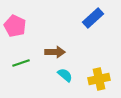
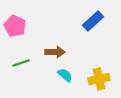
blue rectangle: moved 3 px down
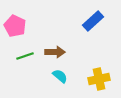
green line: moved 4 px right, 7 px up
cyan semicircle: moved 5 px left, 1 px down
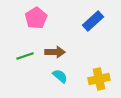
pink pentagon: moved 21 px right, 8 px up; rotated 15 degrees clockwise
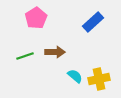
blue rectangle: moved 1 px down
cyan semicircle: moved 15 px right
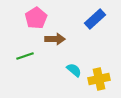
blue rectangle: moved 2 px right, 3 px up
brown arrow: moved 13 px up
cyan semicircle: moved 1 px left, 6 px up
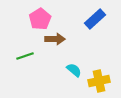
pink pentagon: moved 4 px right, 1 px down
yellow cross: moved 2 px down
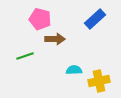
pink pentagon: rotated 25 degrees counterclockwise
cyan semicircle: rotated 42 degrees counterclockwise
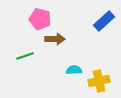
blue rectangle: moved 9 px right, 2 px down
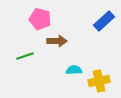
brown arrow: moved 2 px right, 2 px down
